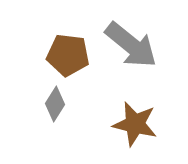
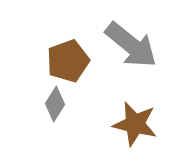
brown pentagon: moved 6 px down; rotated 27 degrees counterclockwise
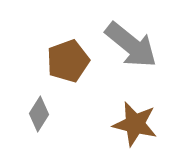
gray diamond: moved 16 px left, 10 px down
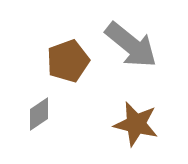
gray diamond: rotated 24 degrees clockwise
brown star: moved 1 px right
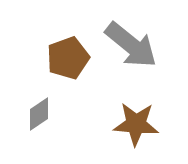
brown pentagon: moved 3 px up
brown star: rotated 9 degrees counterclockwise
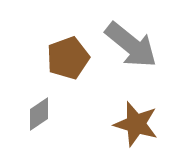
brown star: rotated 12 degrees clockwise
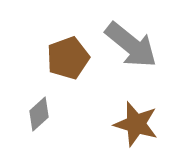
gray diamond: rotated 8 degrees counterclockwise
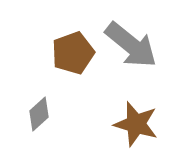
brown pentagon: moved 5 px right, 5 px up
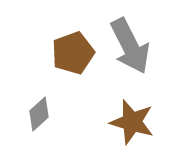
gray arrow: moved 1 px left, 1 px down; rotated 24 degrees clockwise
brown star: moved 4 px left, 2 px up
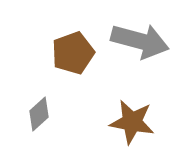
gray arrow: moved 10 px right, 5 px up; rotated 48 degrees counterclockwise
brown star: rotated 6 degrees counterclockwise
